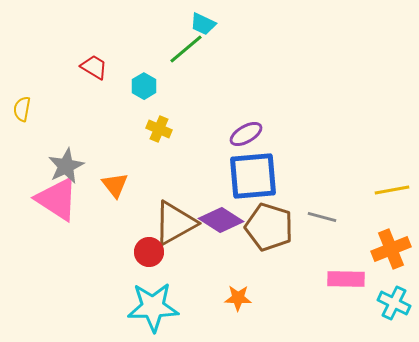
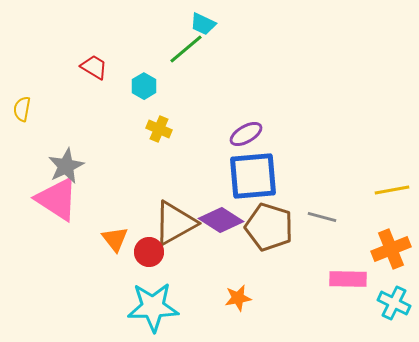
orange triangle: moved 54 px down
pink rectangle: moved 2 px right
orange star: rotated 12 degrees counterclockwise
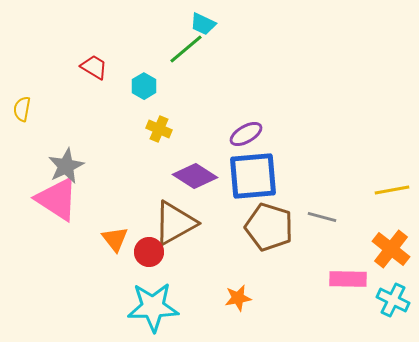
purple diamond: moved 26 px left, 44 px up
orange cross: rotated 30 degrees counterclockwise
cyan cross: moved 1 px left, 3 px up
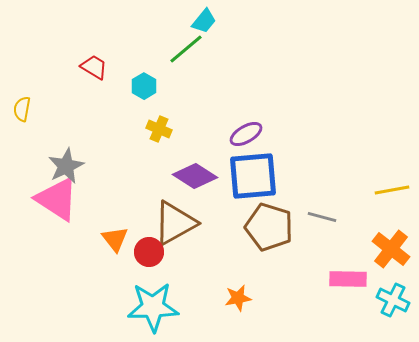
cyan trapezoid: moved 1 px right, 3 px up; rotated 76 degrees counterclockwise
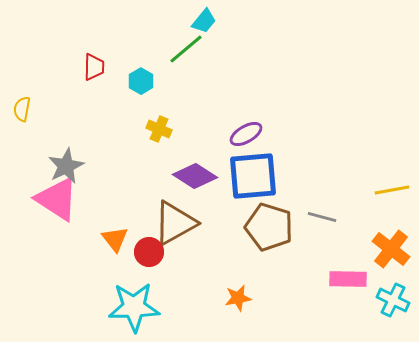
red trapezoid: rotated 60 degrees clockwise
cyan hexagon: moved 3 px left, 5 px up
cyan star: moved 19 px left
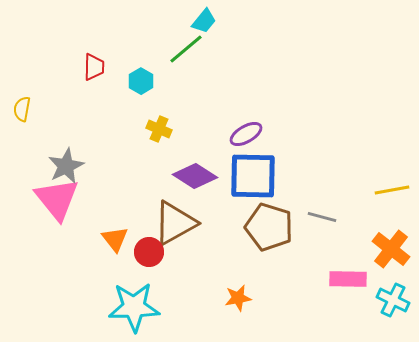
blue square: rotated 6 degrees clockwise
pink triangle: rotated 18 degrees clockwise
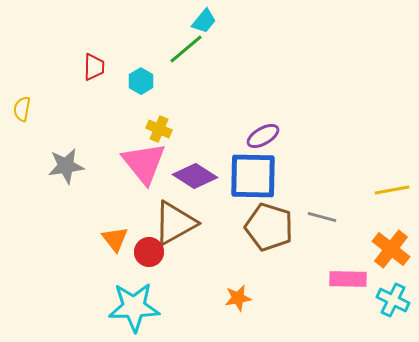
purple ellipse: moved 17 px right, 2 px down
gray star: rotated 18 degrees clockwise
pink triangle: moved 87 px right, 36 px up
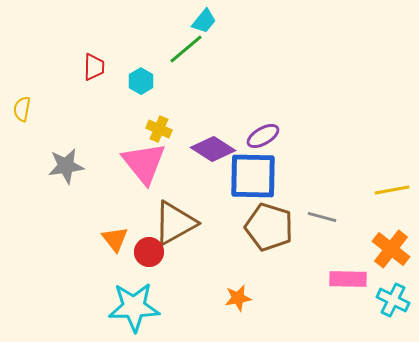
purple diamond: moved 18 px right, 27 px up
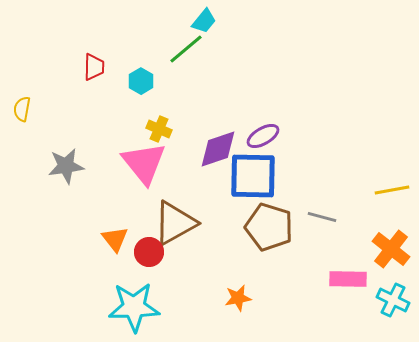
purple diamond: moved 5 px right; rotated 51 degrees counterclockwise
